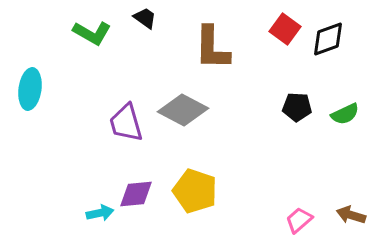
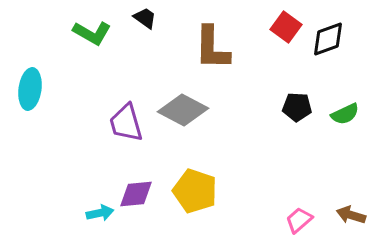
red square: moved 1 px right, 2 px up
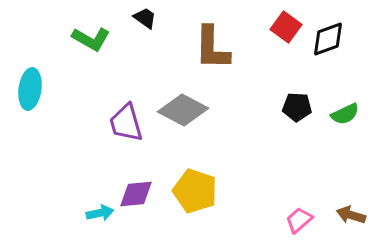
green L-shape: moved 1 px left, 6 px down
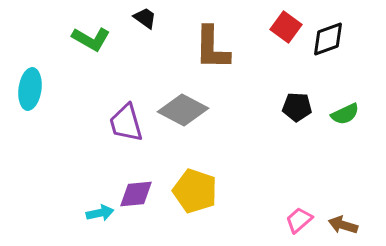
brown arrow: moved 8 px left, 10 px down
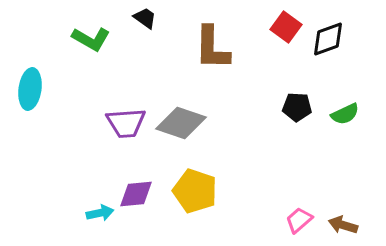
gray diamond: moved 2 px left, 13 px down; rotated 9 degrees counterclockwise
purple trapezoid: rotated 78 degrees counterclockwise
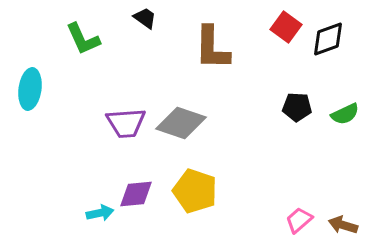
green L-shape: moved 8 px left; rotated 36 degrees clockwise
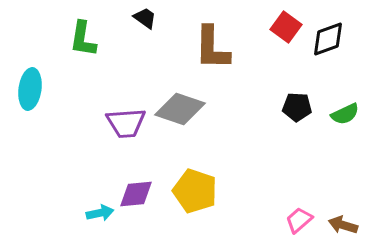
green L-shape: rotated 33 degrees clockwise
gray diamond: moved 1 px left, 14 px up
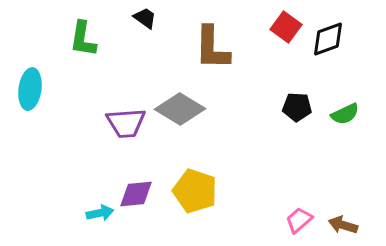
gray diamond: rotated 12 degrees clockwise
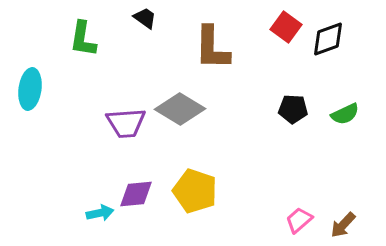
black pentagon: moved 4 px left, 2 px down
brown arrow: rotated 64 degrees counterclockwise
